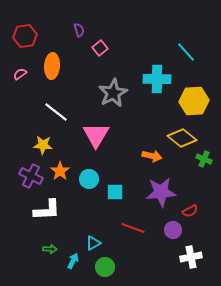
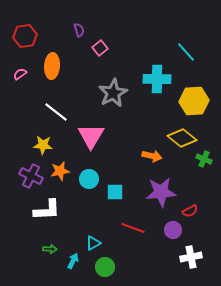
pink triangle: moved 5 px left, 1 px down
orange star: rotated 24 degrees clockwise
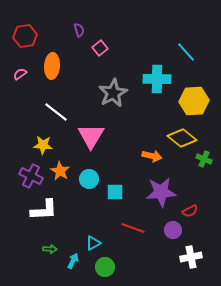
orange star: rotated 30 degrees counterclockwise
white L-shape: moved 3 px left
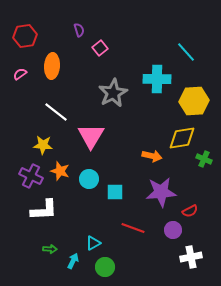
yellow diamond: rotated 48 degrees counterclockwise
orange star: rotated 12 degrees counterclockwise
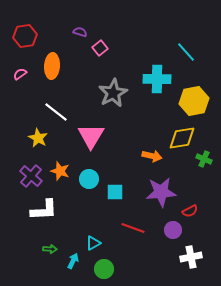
purple semicircle: moved 1 px right, 2 px down; rotated 56 degrees counterclockwise
yellow hexagon: rotated 8 degrees counterclockwise
yellow star: moved 5 px left, 7 px up; rotated 24 degrees clockwise
purple cross: rotated 15 degrees clockwise
green circle: moved 1 px left, 2 px down
